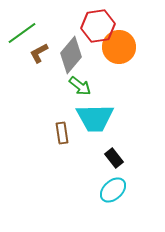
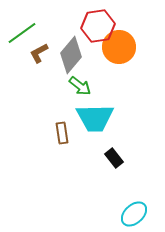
cyan ellipse: moved 21 px right, 24 px down
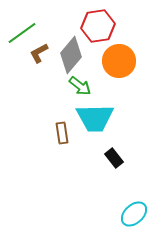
orange circle: moved 14 px down
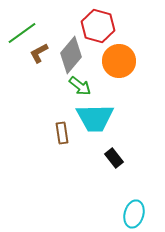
red hexagon: rotated 24 degrees clockwise
cyan ellipse: rotated 32 degrees counterclockwise
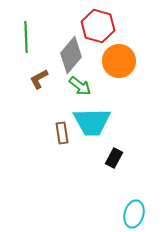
green line: moved 4 px right, 4 px down; rotated 56 degrees counterclockwise
brown L-shape: moved 26 px down
cyan trapezoid: moved 3 px left, 4 px down
black rectangle: rotated 66 degrees clockwise
